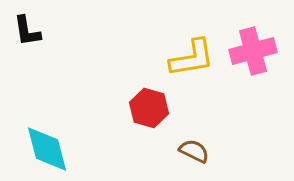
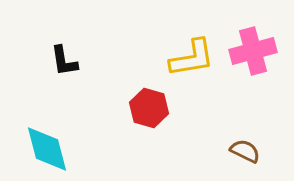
black L-shape: moved 37 px right, 30 px down
brown semicircle: moved 51 px right
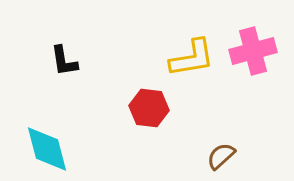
red hexagon: rotated 9 degrees counterclockwise
brown semicircle: moved 24 px left, 5 px down; rotated 68 degrees counterclockwise
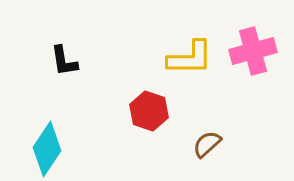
yellow L-shape: moved 2 px left; rotated 9 degrees clockwise
red hexagon: moved 3 px down; rotated 12 degrees clockwise
cyan diamond: rotated 48 degrees clockwise
brown semicircle: moved 14 px left, 12 px up
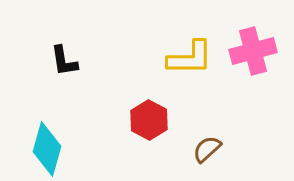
red hexagon: moved 9 px down; rotated 9 degrees clockwise
brown semicircle: moved 5 px down
cyan diamond: rotated 18 degrees counterclockwise
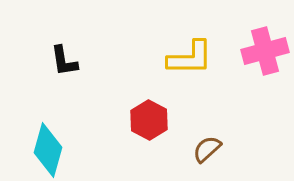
pink cross: moved 12 px right
cyan diamond: moved 1 px right, 1 px down
